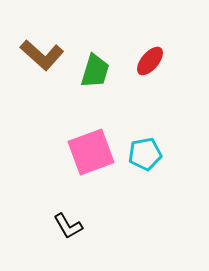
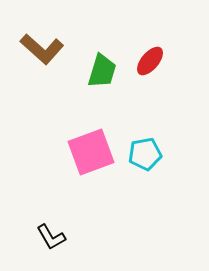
brown L-shape: moved 6 px up
green trapezoid: moved 7 px right
black L-shape: moved 17 px left, 11 px down
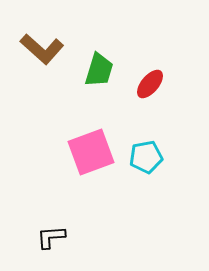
red ellipse: moved 23 px down
green trapezoid: moved 3 px left, 1 px up
cyan pentagon: moved 1 px right, 3 px down
black L-shape: rotated 116 degrees clockwise
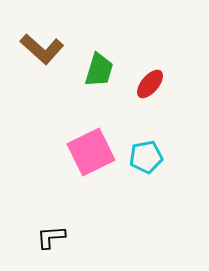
pink square: rotated 6 degrees counterclockwise
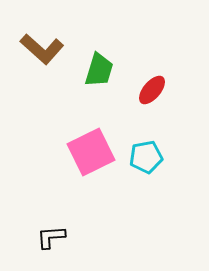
red ellipse: moved 2 px right, 6 px down
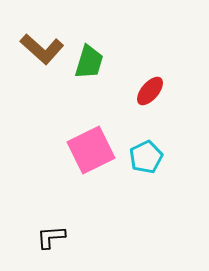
green trapezoid: moved 10 px left, 8 px up
red ellipse: moved 2 px left, 1 px down
pink square: moved 2 px up
cyan pentagon: rotated 16 degrees counterclockwise
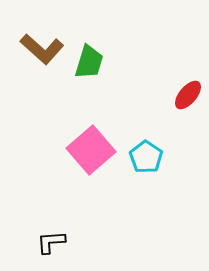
red ellipse: moved 38 px right, 4 px down
pink square: rotated 15 degrees counterclockwise
cyan pentagon: rotated 12 degrees counterclockwise
black L-shape: moved 5 px down
